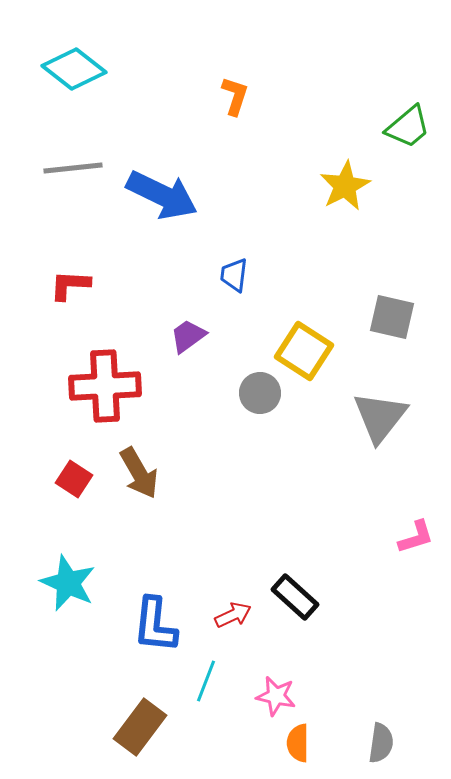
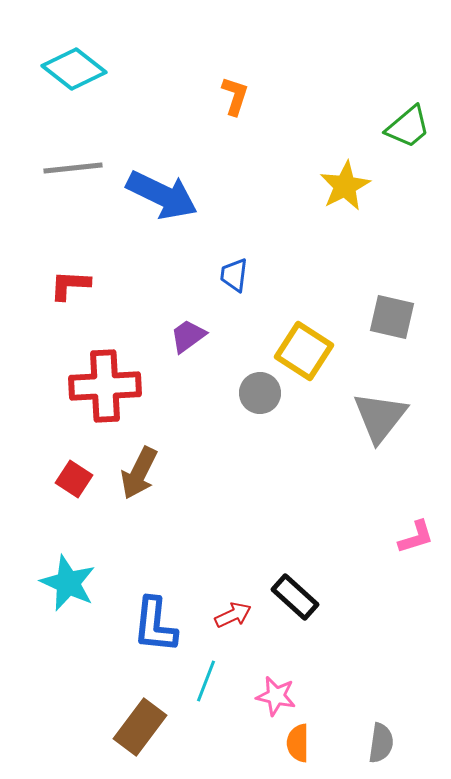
brown arrow: rotated 56 degrees clockwise
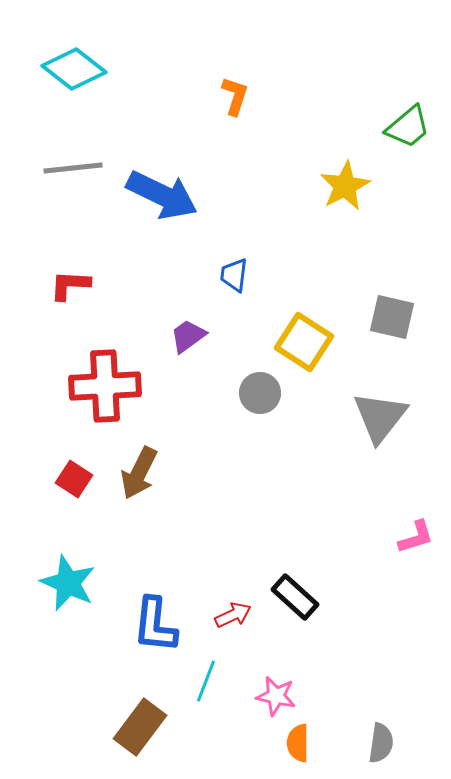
yellow square: moved 9 px up
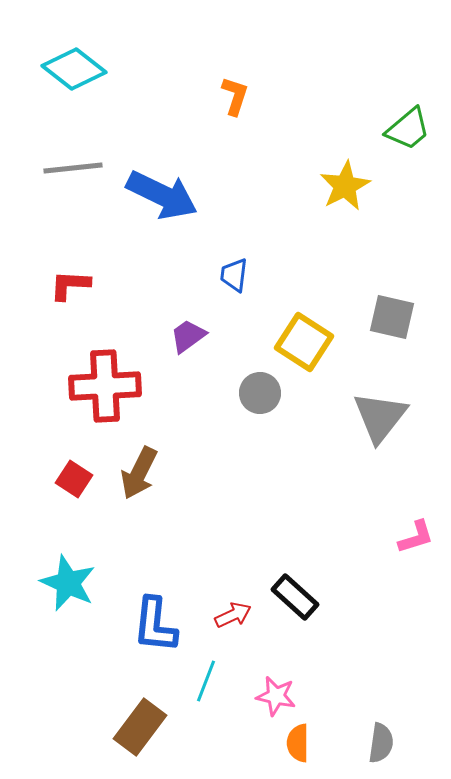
green trapezoid: moved 2 px down
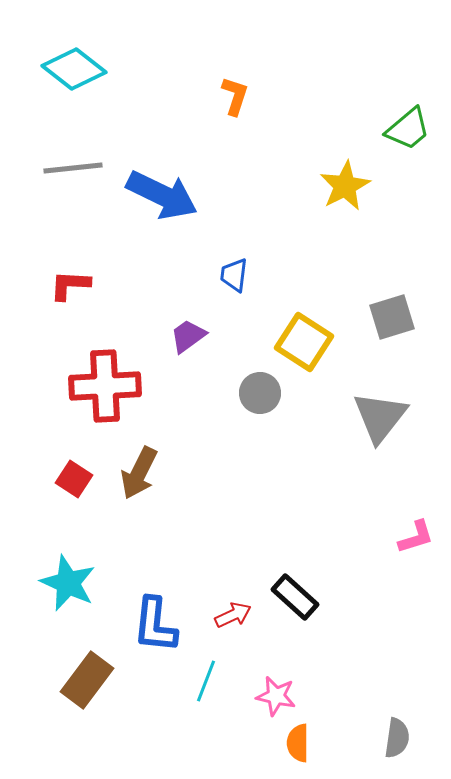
gray square: rotated 30 degrees counterclockwise
brown rectangle: moved 53 px left, 47 px up
gray semicircle: moved 16 px right, 5 px up
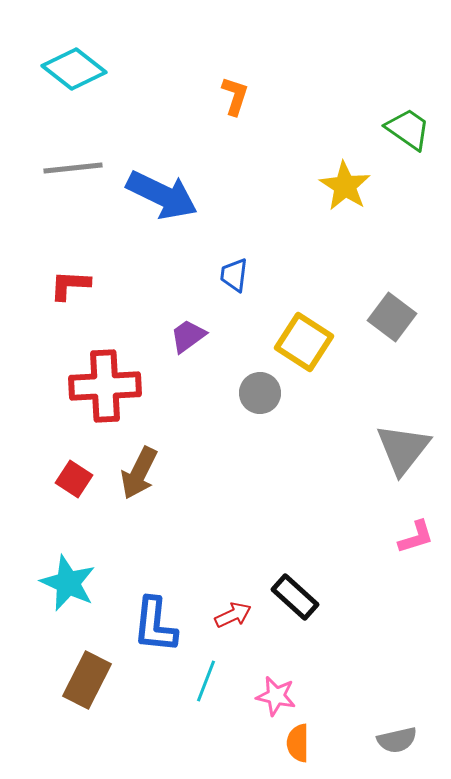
green trapezoid: rotated 105 degrees counterclockwise
yellow star: rotated 12 degrees counterclockwise
gray square: rotated 36 degrees counterclockwise
gray triangle: moved 23 px right, 32 px down
brown rectangle: rotated 10 degrees counterclockwise
gray semicircle: moved 2 px down; rotated 69 degrees clockwise
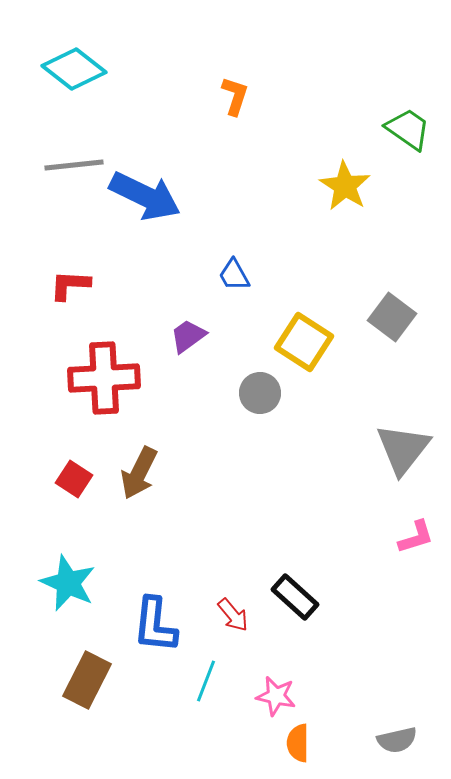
gray line: moved 1 px right, 3 px up
blue arrow: moved 17 px left, 1 px down
blue trapezoid: rotated 36 degrees counterclockwise
red cross: moved 1 px left, 8 px up
red arrow: rotated 75 degrees clockwise
